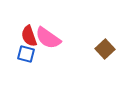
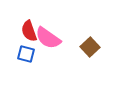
red semicircle: moved 5 px up
brown square: moved 15 px left, 2 px up
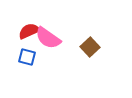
red semicircle: rotated 85 degrees clockwise
blue square: moved 1 px right, 3 px down
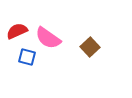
red semicircle: moved 12 px left
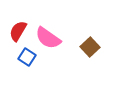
red semicircle: moved 1 px right; rotated 35 degrees counterclockwise
blue square: rotated 18 degrees clockwise
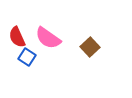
red semicircle: moved 1 px left, 6 px down; rotated 55 degrees counterclockwise
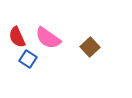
blue square: moved 1 px right, 2 px down
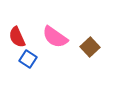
pink semicircle: moved 7 px right, 1 px up
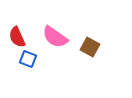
brown square: rotated 18 degrees counterclockwise
blue square: rotated 12 degrees counterclockwise
